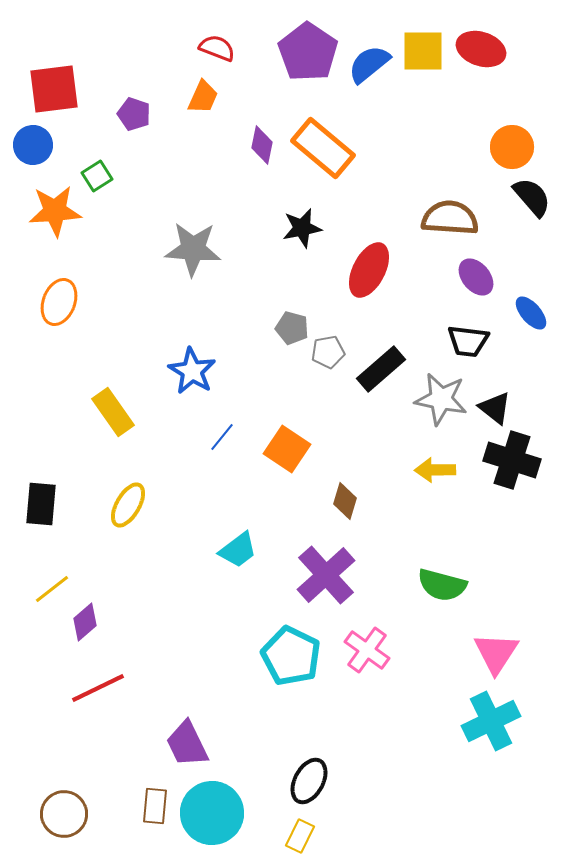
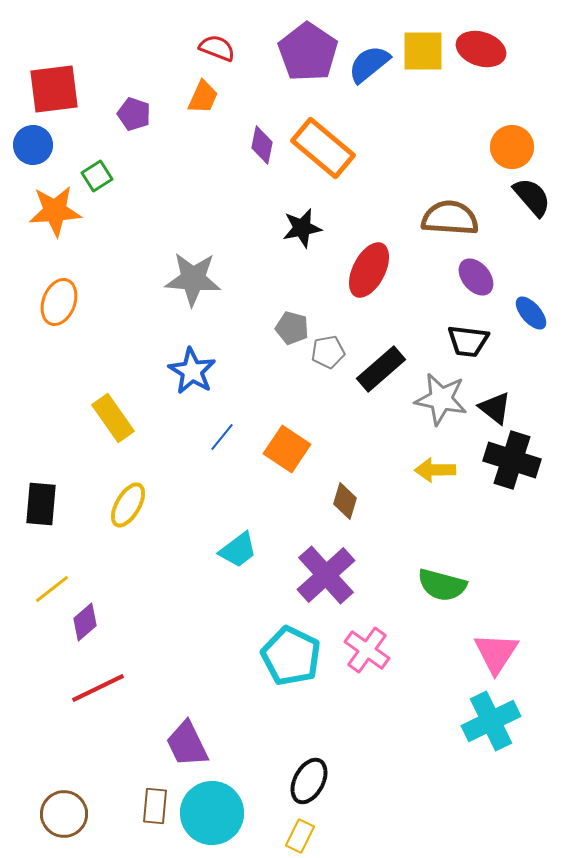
gray star at (193, 249): moved 30 px down
yellow rectangle at (113, 412): moved 6 px down
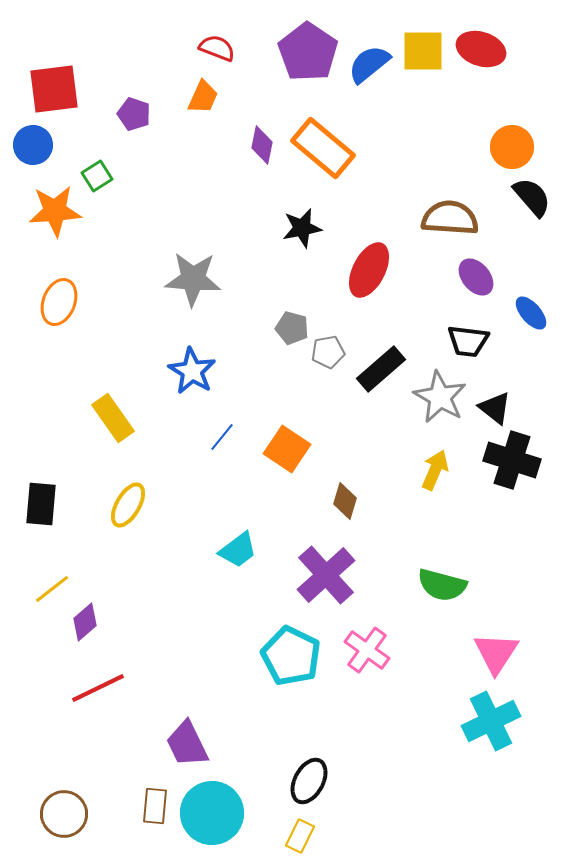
gray star at (441, 399): moved 1 px left, 2 px up; rotated 18 degrees clockwise
yellow arrow at (435, 470): rotated 114 degrees clockwise
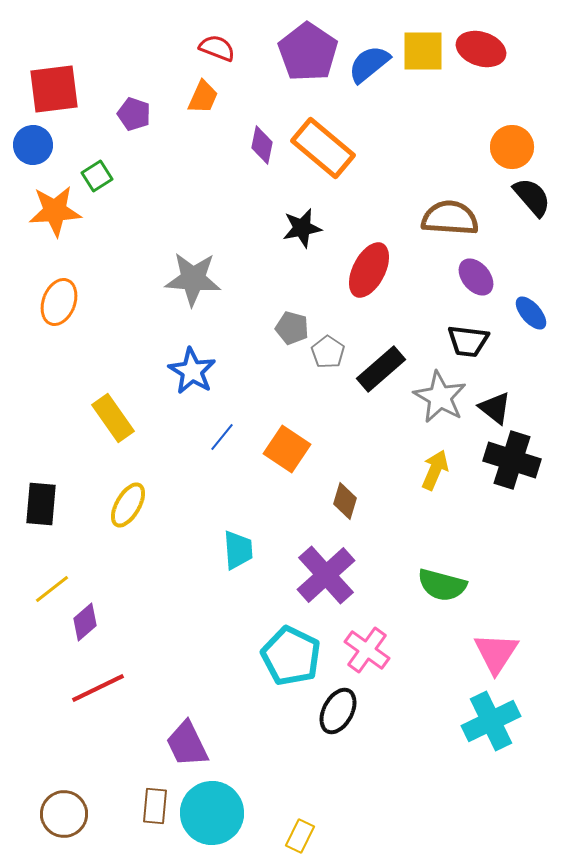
gray pentagon at (328, 352): rotated 28 degrees counterclockwise
cyan trapezoid at (238, 550): rotated 57 degrees counterclockwise
black ellipse at (309, 781): moved 29 px right, 70 px up
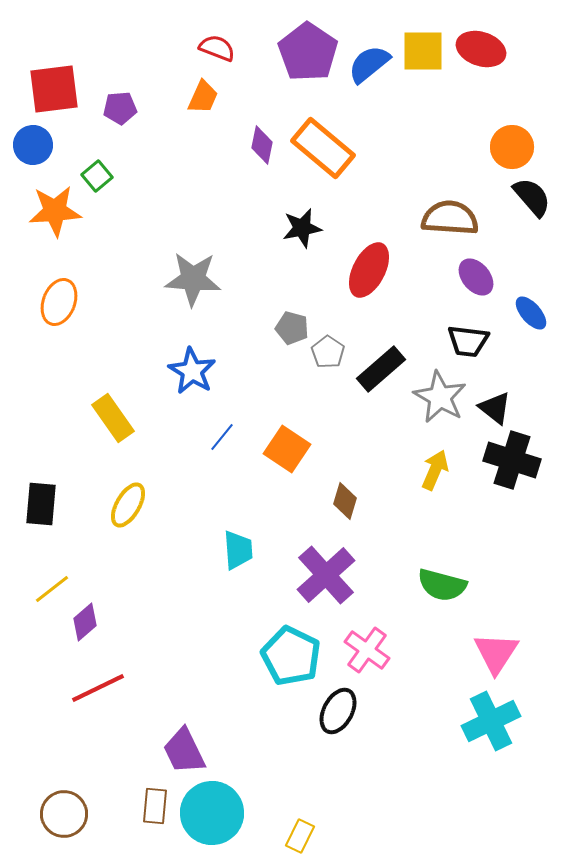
purple pentagon at (134, 114): moved 14 px left, 6 px up; rotated 24 degrees counterclockwise
green square at (97, 176): rotated 8 degrees counterclockwise
purple trapezoid at (187, 744): moved 3 px left, 7 px down
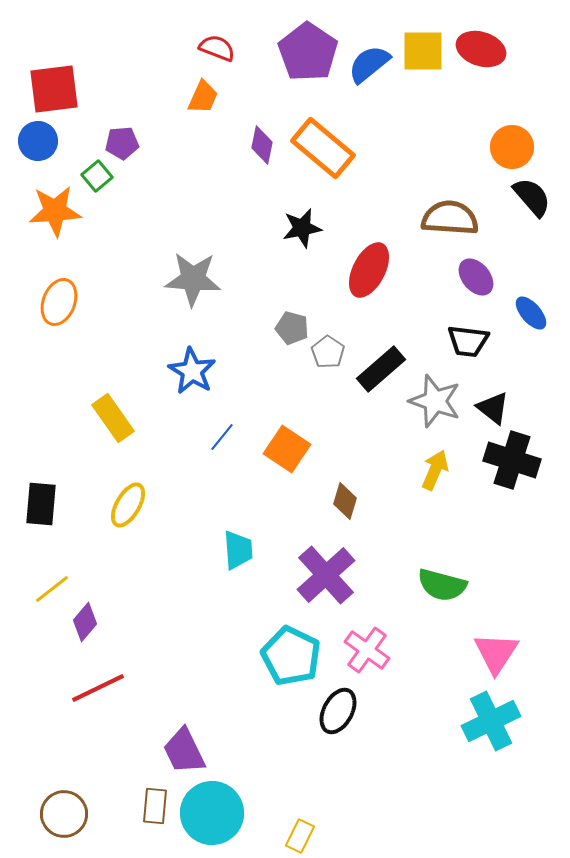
purple pentagon at (120, 108): moved 2 px right, 35 px down
blue circle at (33, 145): moved 5 px right, 4 px up
gray star at (440, 397): moved 5 px left, 4 px down; rotated 10 degrees counterclockwise
black triangle at (495, 408): moved 2 px left
purple diamond at (85, 622): rotated 9 degrees counterclockwise
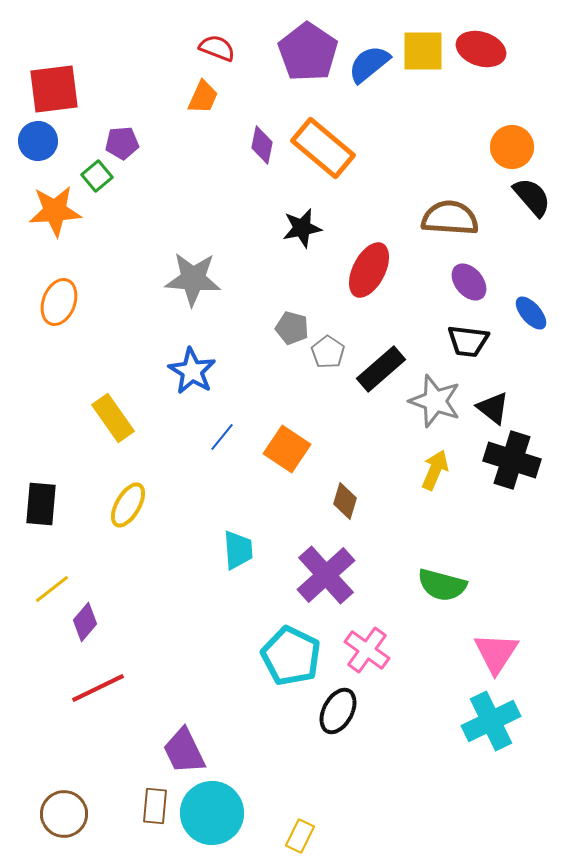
purple ellipse at (476, 277): moved 7 px left, 5 px down
